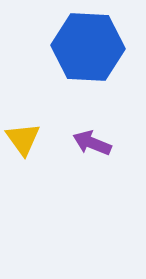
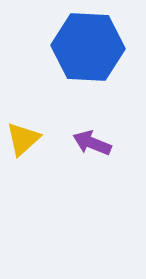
yellow triangle: rotated 24 degrees clockwise
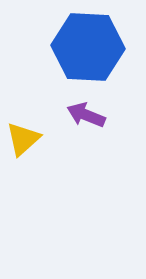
purple arrow: moved 6 px left, 28 px up
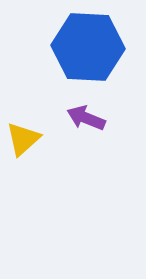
purple arrow: moved 3 px down
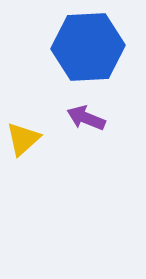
blue hexagon: rotated 6 degrees counterclockwise
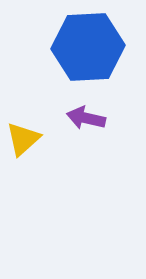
purple arrow: rotated 9 degrees counterclockwise
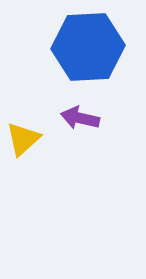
purple arrow: moved 6 px left
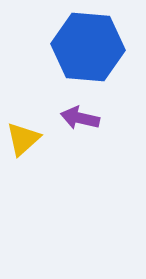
blue hexagon: rotated 8 degrees clockwise
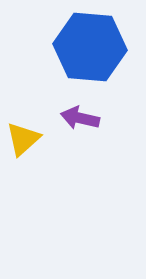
blue hexagon: moved 2 px right
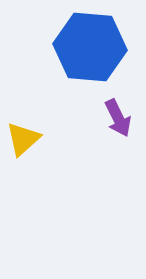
purple arrow: moved 38 px right; rotated 129 degrees counterclockwise
